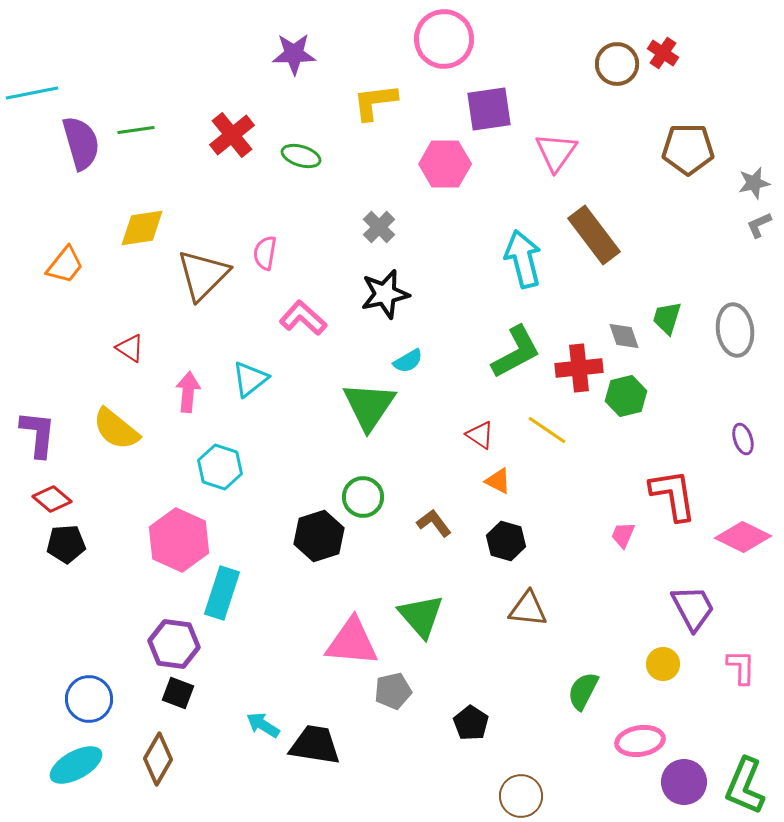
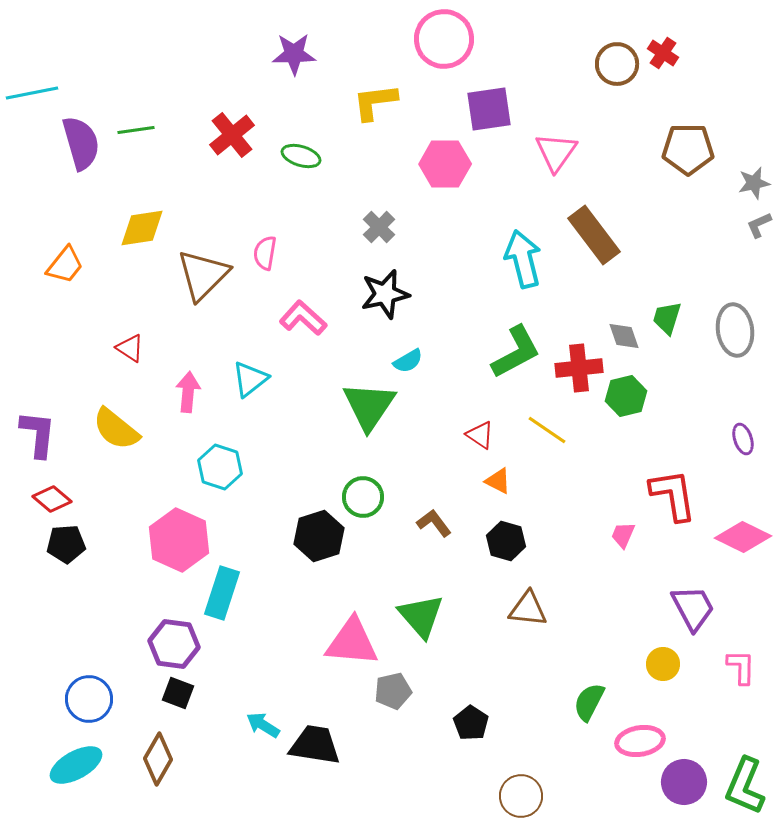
green semicircle at (583, 691): moved 6 px right, 11 px down
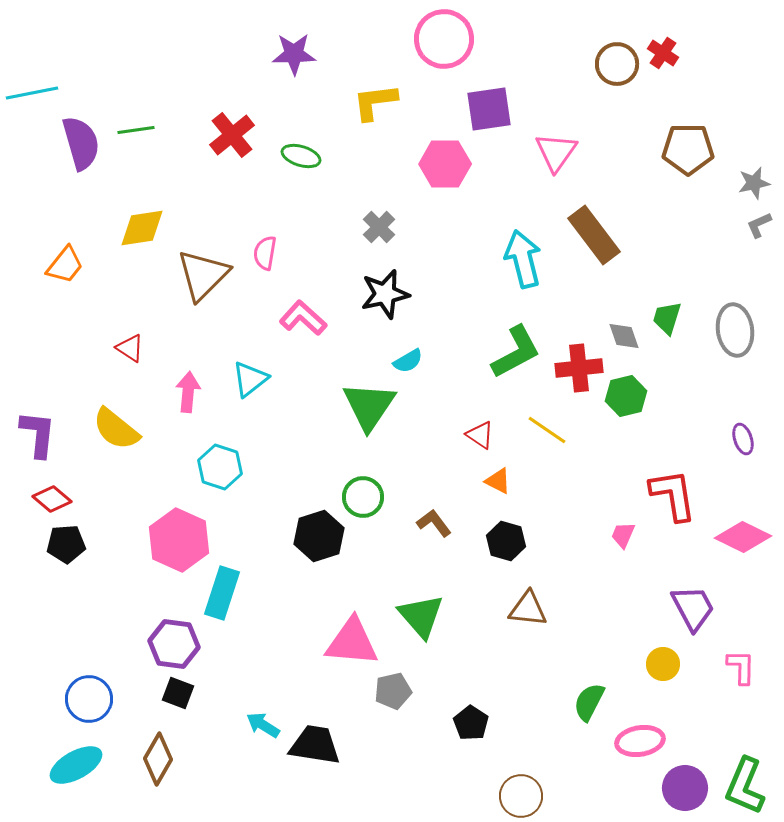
purple circle at (684, 782): moved 1 px right, 6 px down
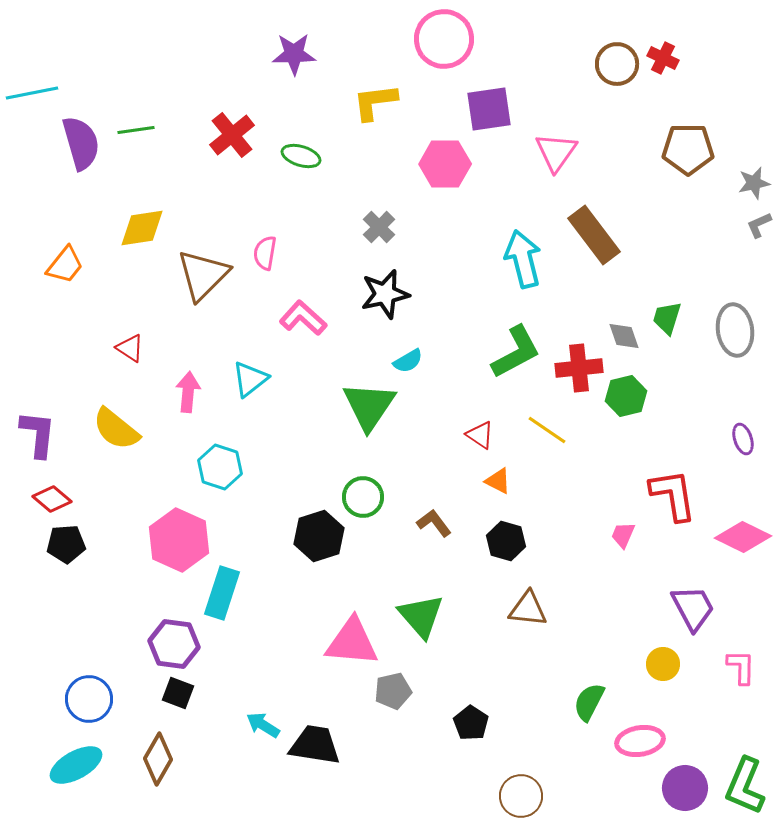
red cross at (663, 53): moved 5 px down; rotated 8 degrees counterclockwise
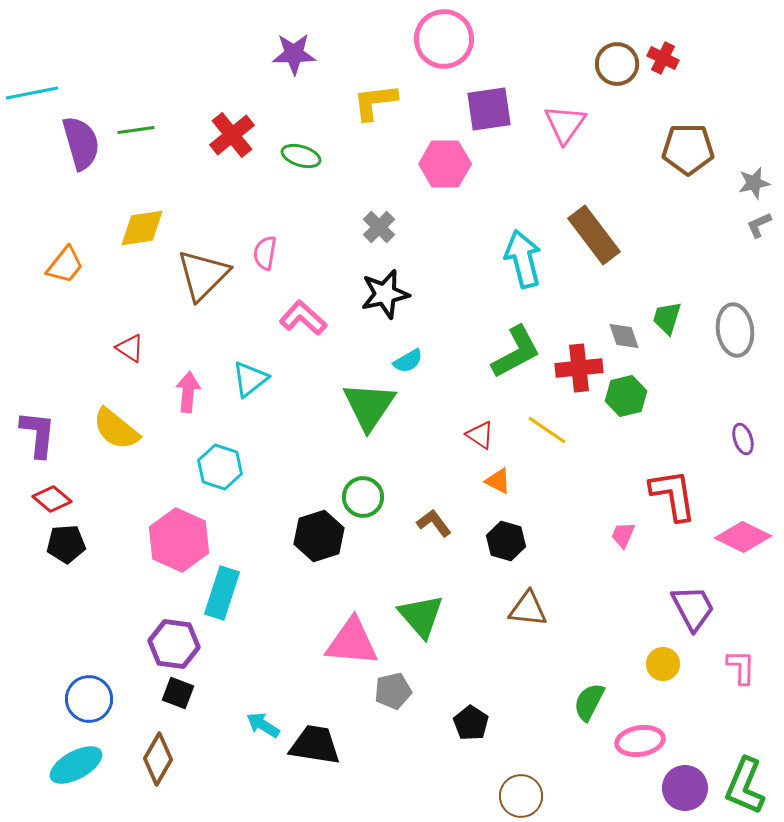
pink triangle at (556, 152): moved 9 px right, 28 px up
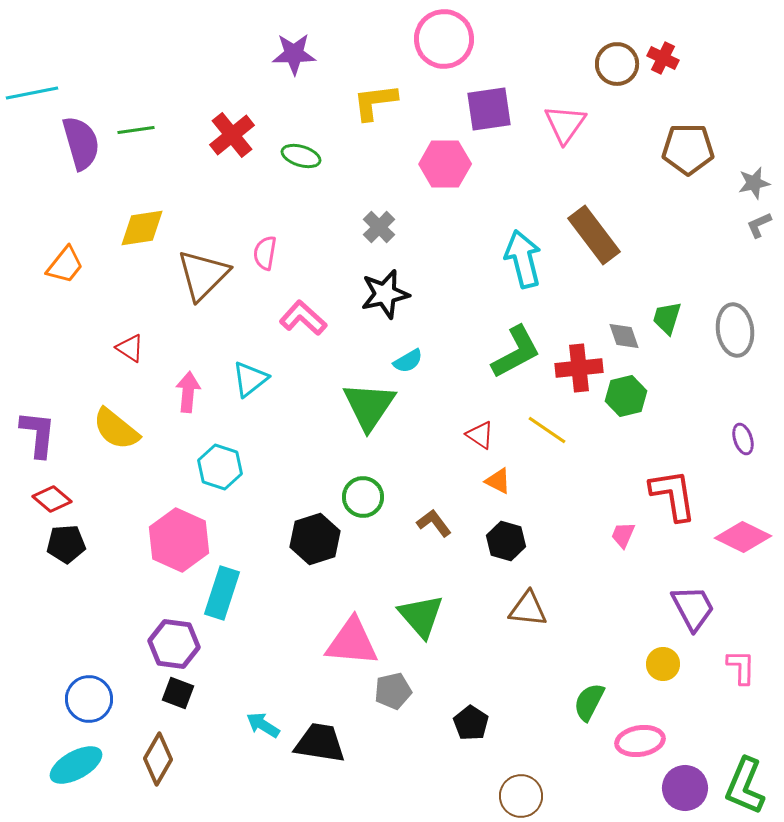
black hexagon at (319, 536): moved 4 px left, 3 px down
black trapezoid at (315, 745): moved 5 px right, 2 px up
